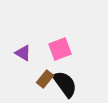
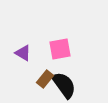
pink square: rotated 10 degrees clockwise
black semicircle: moved 1 px left, 1 px down
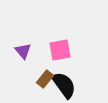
pink square: moved 1 px down
purple triangle: moved 2 px up; rotated 18 degrees clockwise
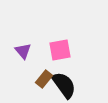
brown rectangle: moved 1 px left
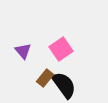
pink square: moved 1 px right, 1 px up; rotated 25 degrees counterclockwise
brown rectangle: moved 1 px right, 1 px up
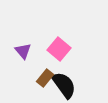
pink square: moved 2 px left; rotated 15 degrees counterclockwise
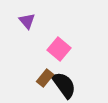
purple triangle: moved 4 px right, 30 px up
